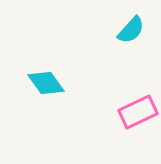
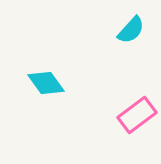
pink rectangle: moved 1 px left, 3 px down; rotated 12 degrees counterclockwise
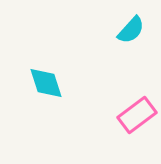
cyan diamond: rotated 18 degrees clockwise
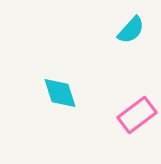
cyan diamond: moved 14 px right, 10 px down
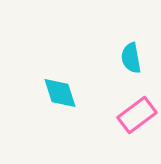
cyan semicircle: moved 28 px down; rotated 128 degrees clockwise
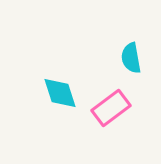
pink rectangle: moved 26 px left, 7 px up
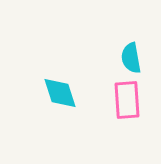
pink rectangle: moved 16 px right, 8 px up; rotated 57 degrees counterclockwise
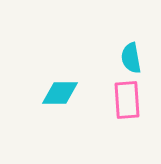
cyan diamond: rotated 72 degrees counterclockwise
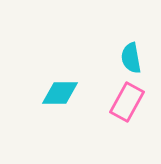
pink rectangle: moved 2 px down; rotated 33 degrees clockwise
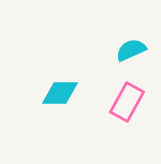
cyan semicircle: moved 8 px up; rotated 76 degrees clockwise
